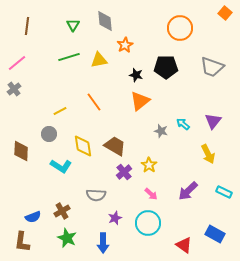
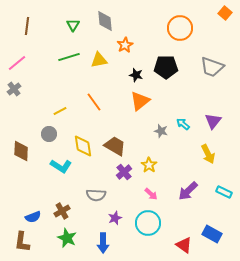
blue rectangle: moved 3 px left
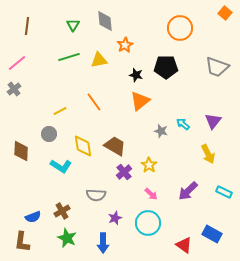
gray trapezoid: moved 5 px right
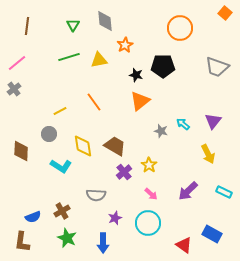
black pentagon: moved 3 px left, 1 px up
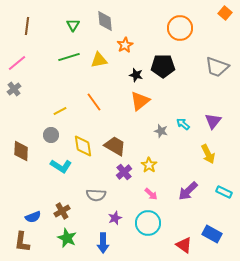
gray circle: moved 2 px right, 1 px down
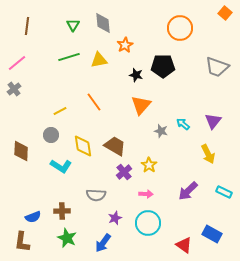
gray diamond: moved 2 px left, 2 px down
orange triangle: moved 1 px right, 4 px down; rotated 10 degrees counterclockwise
pink arrow: moved 5 px left; rotated 40 degrees counterclockwise
brown cross: rotated 28 degrees clockwise
blue arrow: rotated 36 degrees clockwise
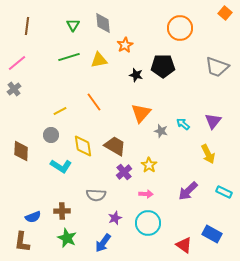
orange triangle: moved 8 px down
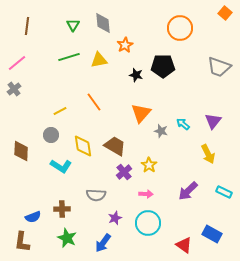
gray trapezoid: moved 2 px right
brown cross: moved 2 px up
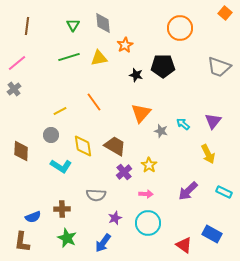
yellow triangle: moved 2 px up
